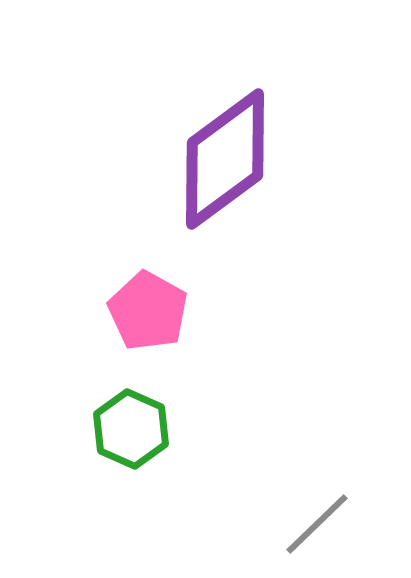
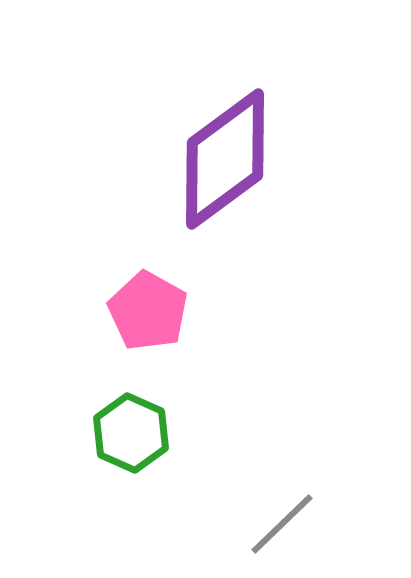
green hexagon: moved 4 px down
gray line: moved 35 px left
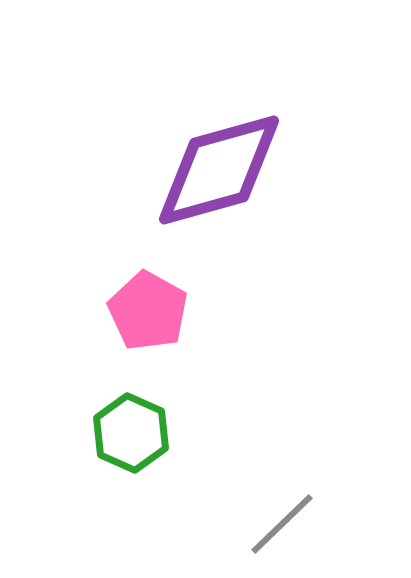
purple diamond: moved 6 px left, 11 px down; rotated 21 degrees clockwise
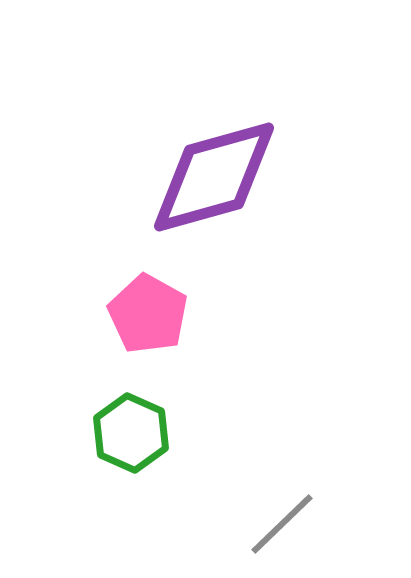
purple diamond: moved 5 px left, 7 px down
pink pentagon: moved 3 px down
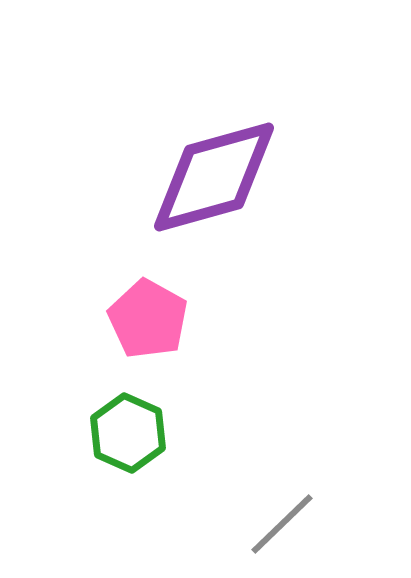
pink pentagon: moved 5 px down
green hexagon: moved 3 px left
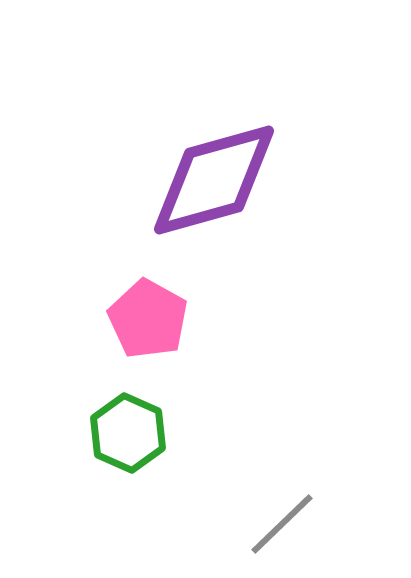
purple diamond: moved 3 px down
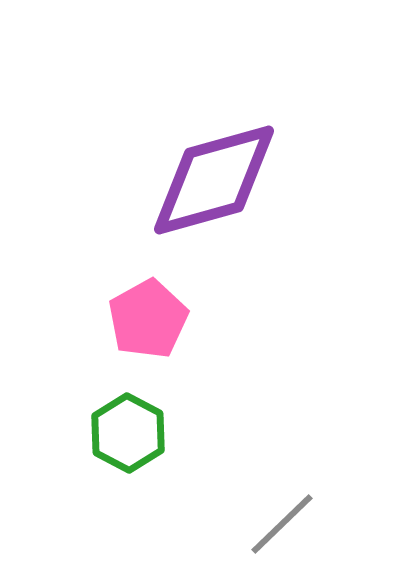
pink pentagon: rotated 14 degrees clockwise
green hexagon: rotated 4 degrees clockwise
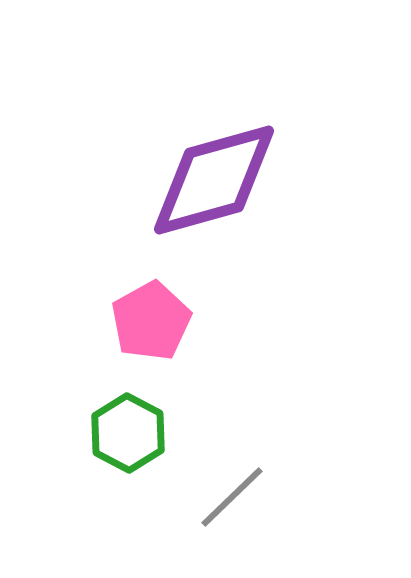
pink pentagon: moved 3 px right, 2 px down
gray line: moved 50 px left, 27 px up
